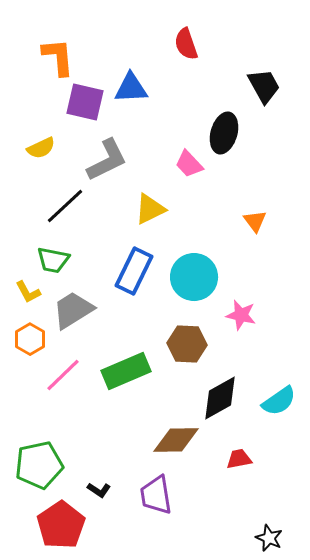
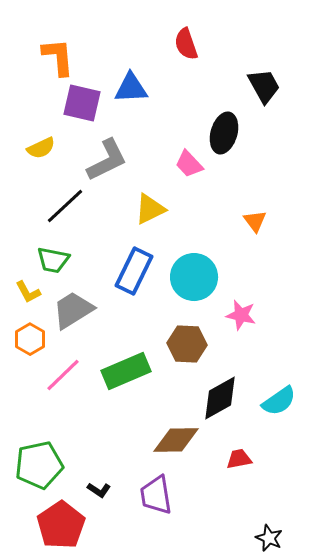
purple square: moved 3 px left, 1 px down
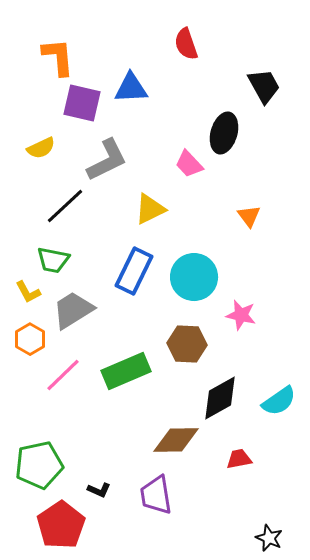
orange triangle: moved 6 px left, 5 px up
black L-shape: rotated 10 degrees counterclockwise
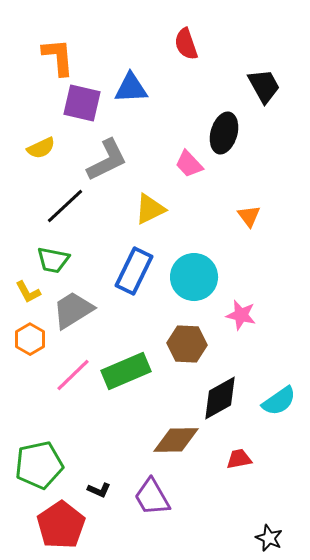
pink line: moved 10 px right
purple trapezoid: moved 4 px left, 2 px down; rotated 21 degrees counterclockwise
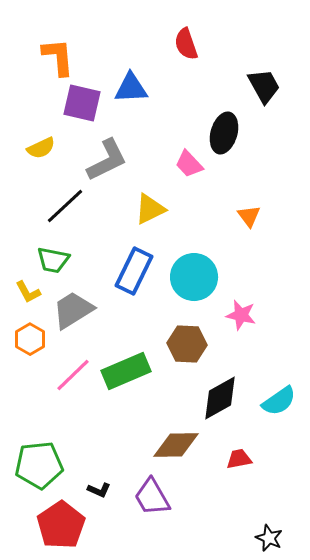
brown diamond: moved 5 px down
green pentagon: rotated 6 degrees clockwise
